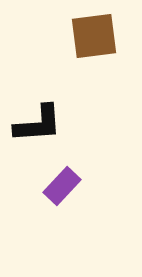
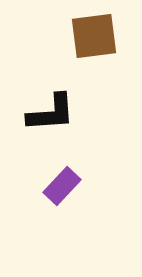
black L-shape: moved 13 px right, 11 px up
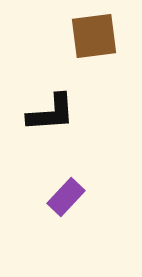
purple rectangle: moved 4 px right, 11 px down
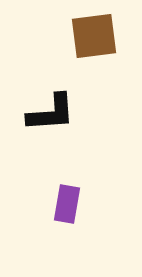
purple rectangle: moved 1 px right, 7 px down; rotated 33 degrees counterclockwise
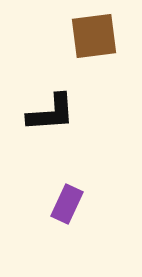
purple rectangle: rotated 15 degrees clockwise
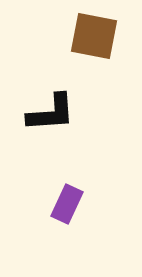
brown square: rotated 18 degrees clockwise
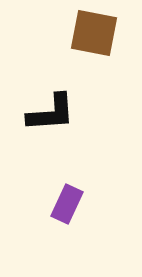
brown square: moved 3 px up
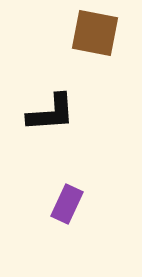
brown square: moved 1 px right
